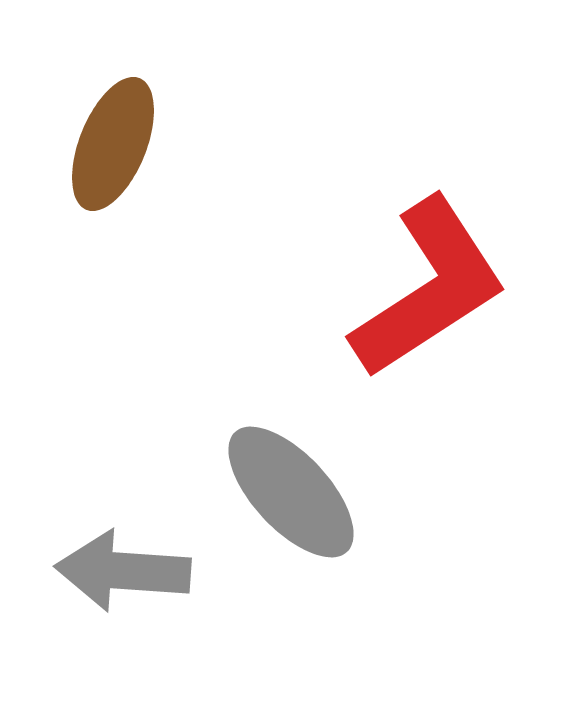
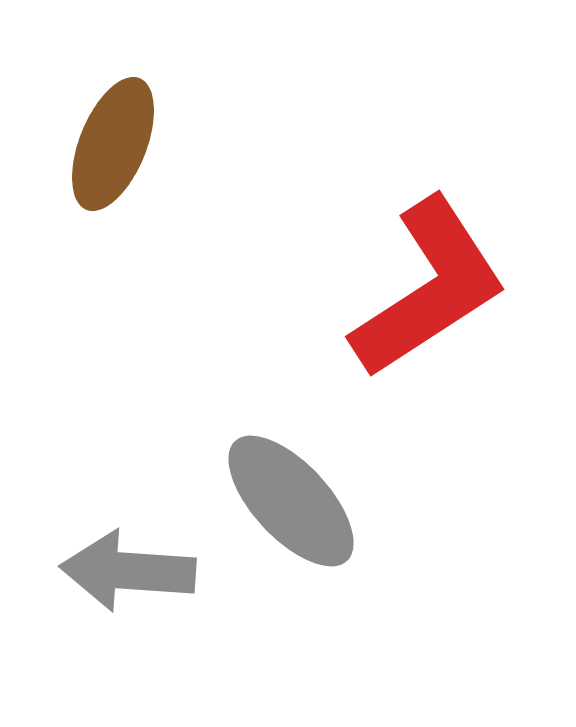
gray ellipse: moved 9 px down
gray arrow: moved 5 px right
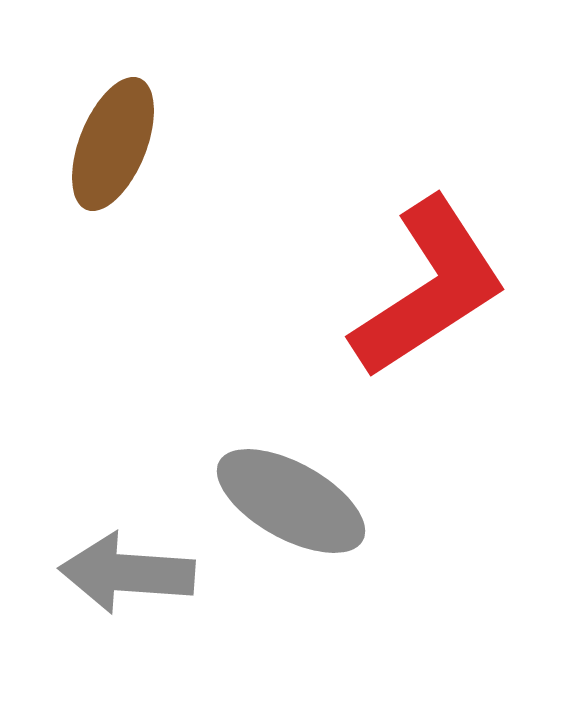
gray ellipse: rotated 18 degrees counterclockwise
gray arrow: moved 1 px left, 2 px down
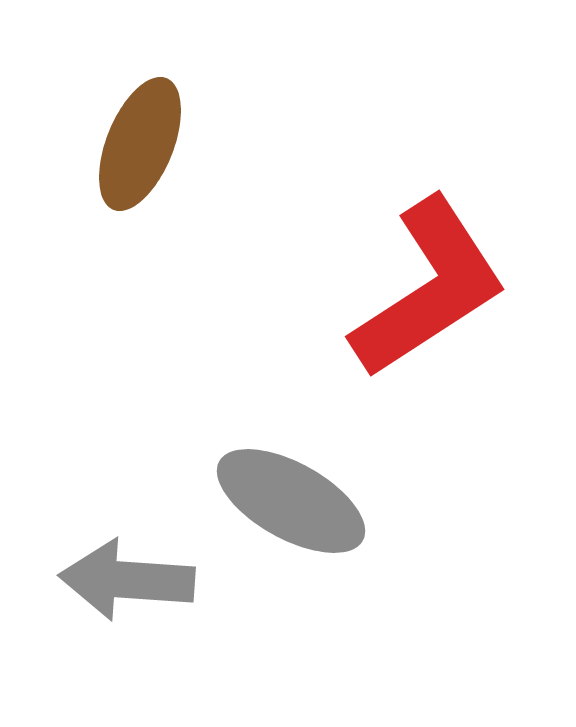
brown ellipse: moved 27 px right
gray arrow: moved 7 px down
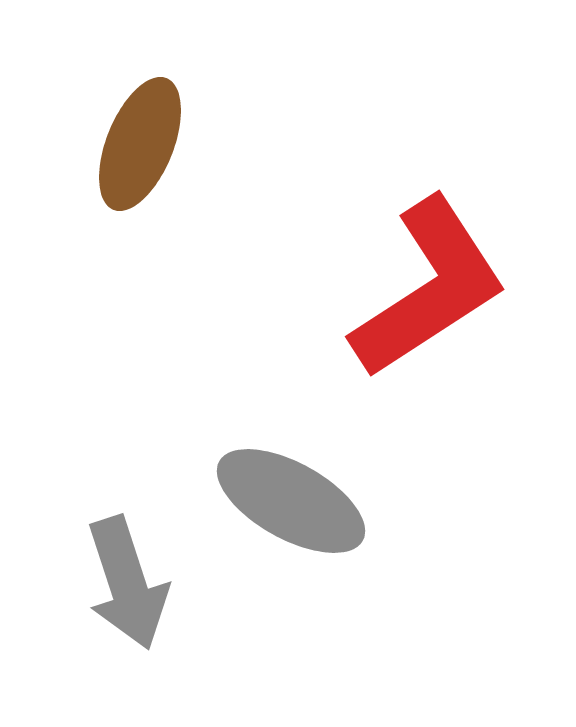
gray arrow: moved 3 px down; rotated 112 degrees counterclockwise
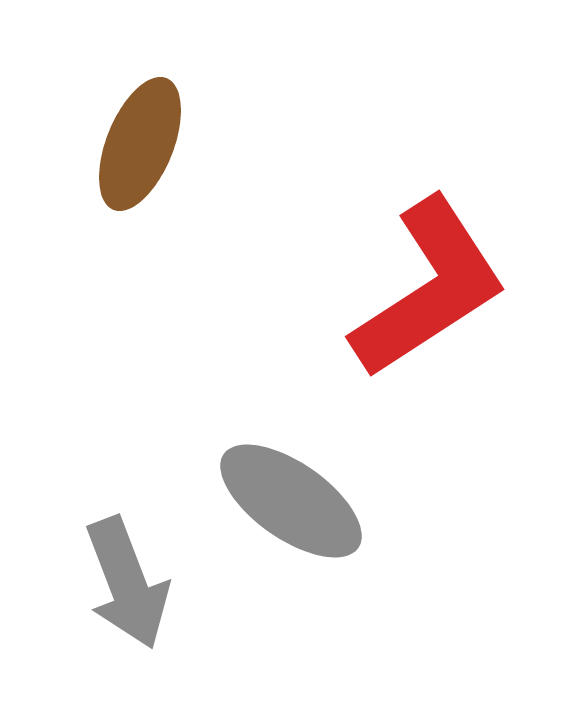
gray ellipse: rotated 6 degrees clockwise
gray arrow: rotated 3 degrees counterclockwise
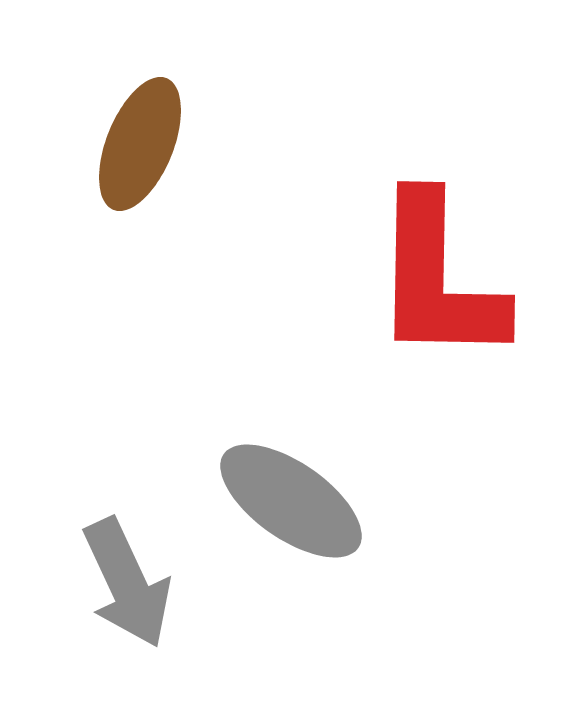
red L-shape: moved 9 px right, 9 px up; rotated 124 degrees clockwise
gray arrow: rotated 4 degrees counterclockwise
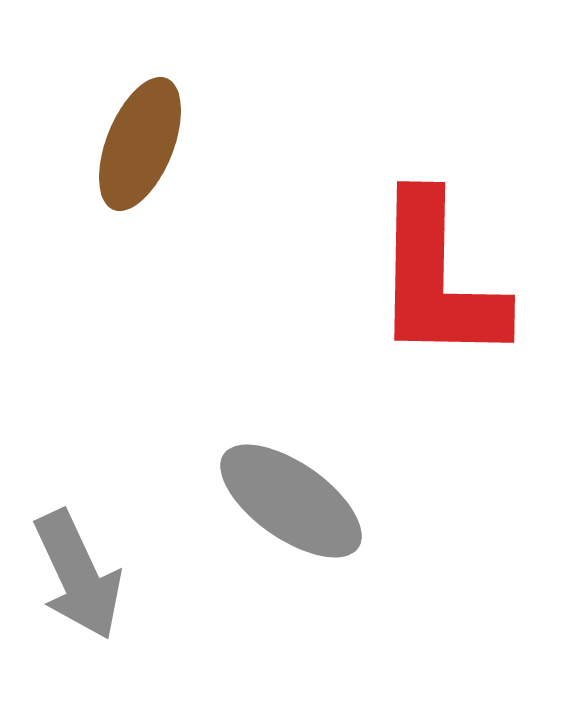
gray arrow: moved 49 px left, 8 px up
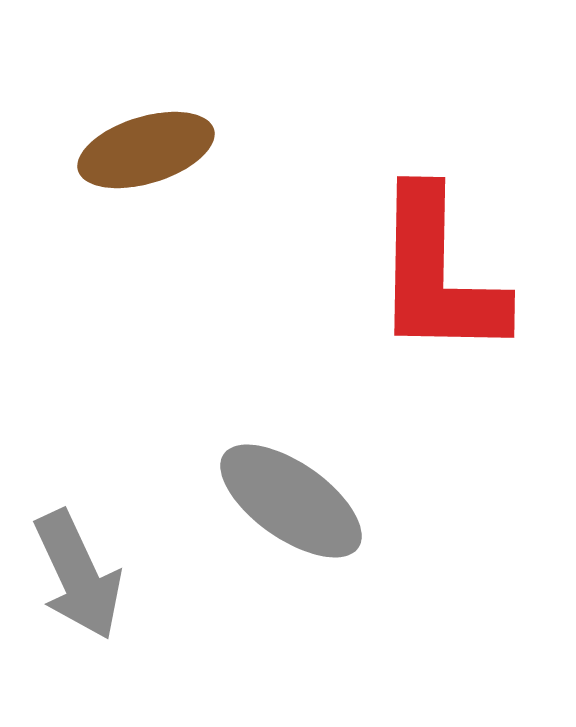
brown ellipse: moved 6 px right, 6 px down; rotated 51 degrees clockwise
red L-shape: moved 5 px up
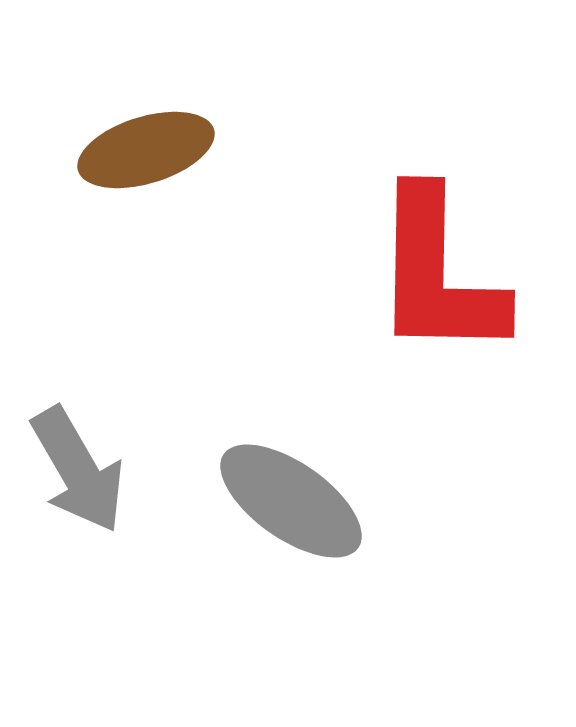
gray arrow: moved 105 px up; rotated 5 degrees counterclockwise
